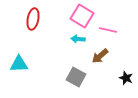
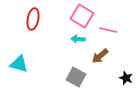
cyan triangle: rotated 18 degrees clockwise
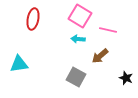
pink square: moved 2 px left
cyan triangle: rotated 24 degrees counterclockwise
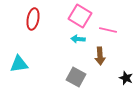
brown arrow: rotated 54 degrees counterclockwise
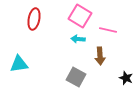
red ellipse: moved 1 px right
